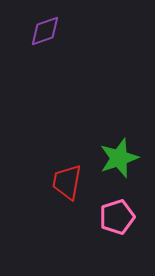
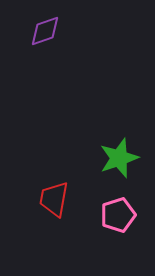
red trapezoid: moved 13 px left, 17 px down
pink pentagon: moved 1 px right, 2 px up
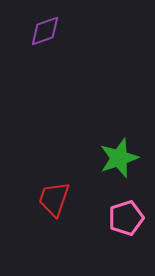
red trapezoid: rotated 9 degrees clockwise
pink pentagon: moved 8 px right, 3 px down
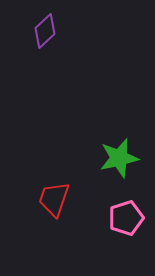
purple diamond: rotated 24 degrees counterclockwise
green star: rotated 6 degrees clockwise
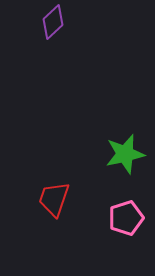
purple diamond: moved 8 px right, 9 px up
green star: moved 6 px right, 4 px up
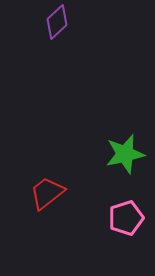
purple diamond: moved 4 px right
red trapezoid: moved 7 px left, 6 px up; rotated 33 degrees clockwise
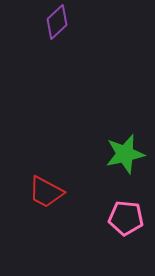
red trapezoid: moved 1 px left, 1 px up; rotated 114 degrees counterclockwise
pink pentagon: rotated 24 degrees clockwise
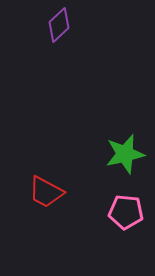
purple diamond: moved 2 px right, 3 px down
pink pentagon: moved 6 px up
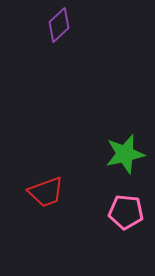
red trapezoid: rotated 48 degrees counterclockwise
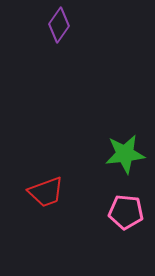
purple diamond: rotated 12 degrees counterclockwise
green star: rotated 6 degrees clockwise
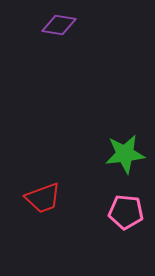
purple diamond: rotated 64 degrees clockwise
red trapezoid: moved 3 px left, 6 px down
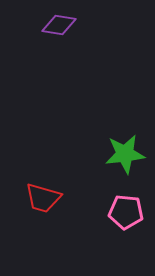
red trapezoid: rotated 36 degrees clockwise
